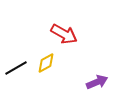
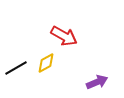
red arrow: moved 2 px down
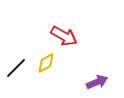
black line: rotated 15 degrees counterclockwise
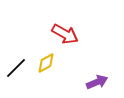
red arrow: moved 1 px right, 2 px up
